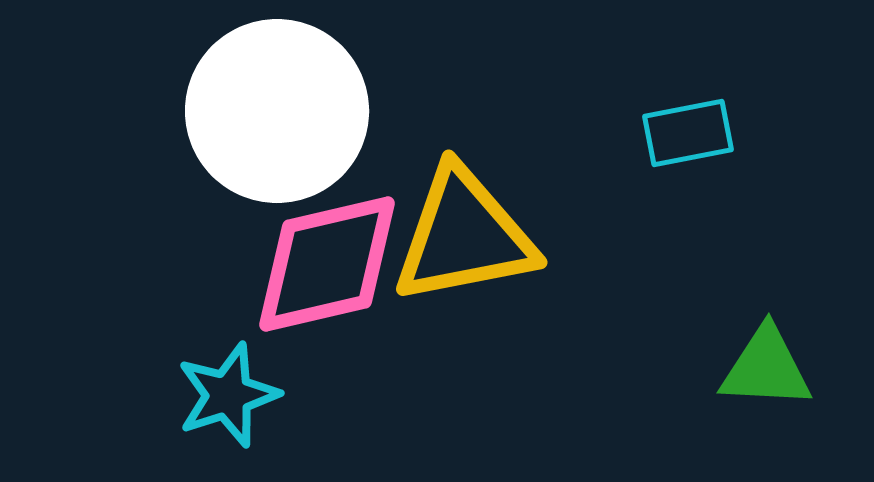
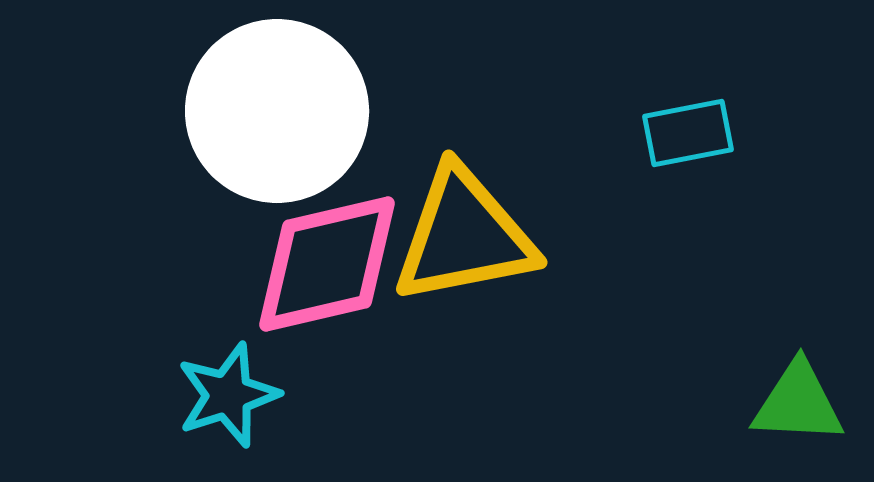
green triangle: moved 32 px right, 35 px down
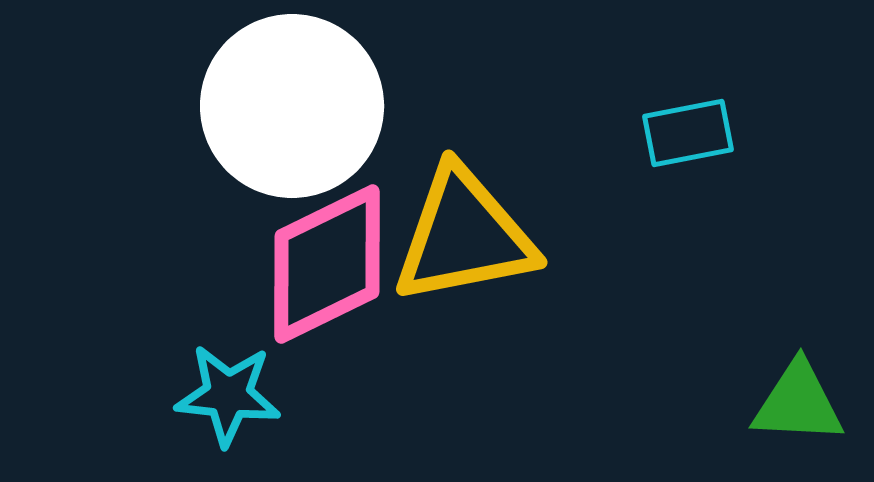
white circle: moved 15 px right, 5 px up
pink diamond: rotated 13 degrees counterclockwise
cyan star: rotated 24 degrees clockwise
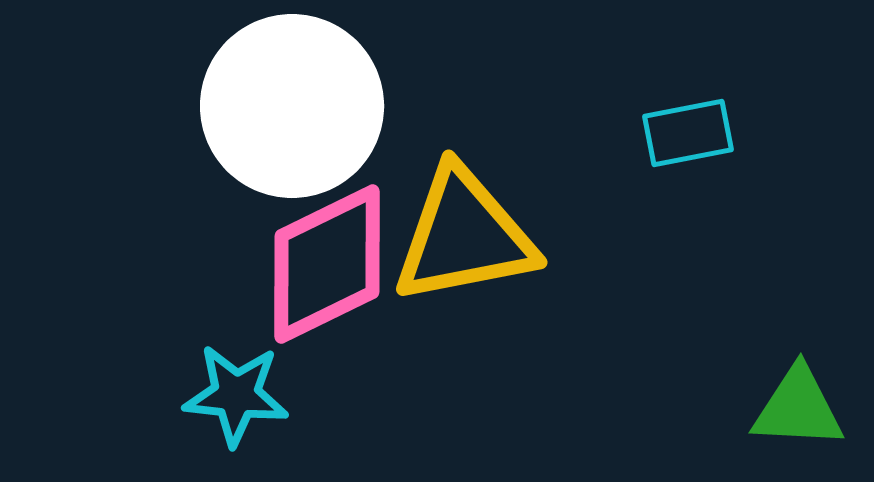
cyan star: moved 8 px right
green triangle: moved 5 px down
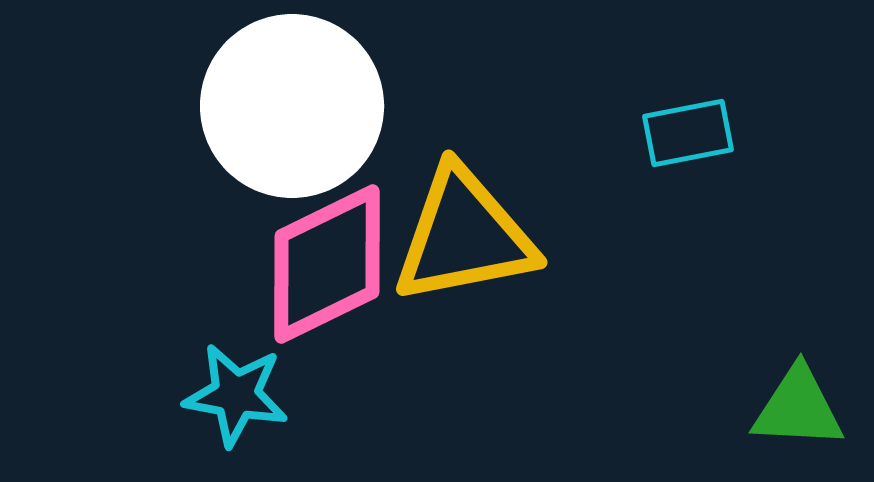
cyan star: rotated 4 degrees clockwise
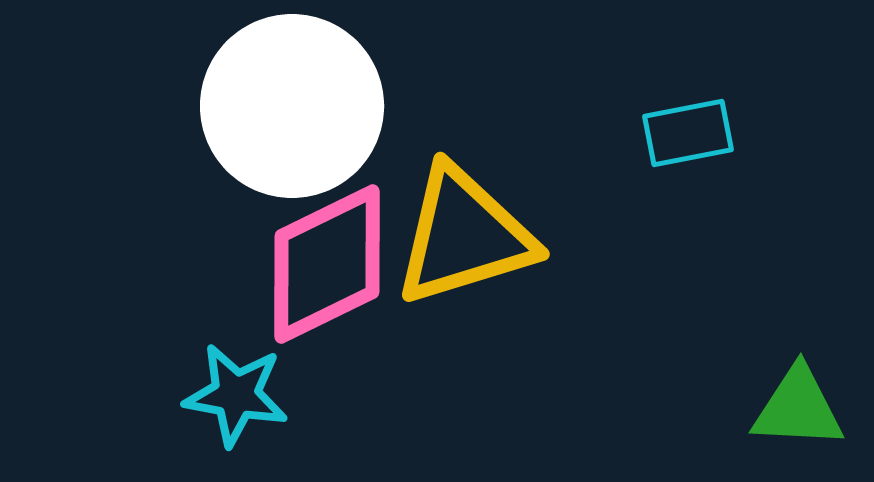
yellow triangle: rotated 6 degrees counterclockwise
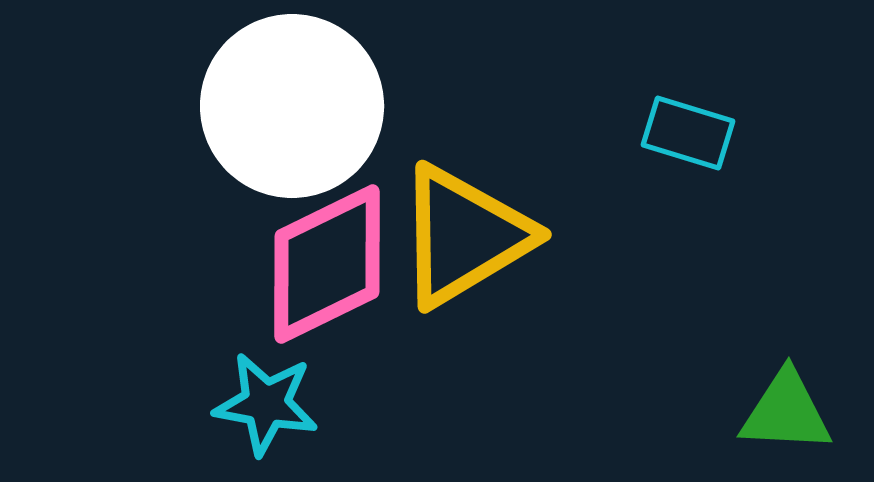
cyan rectangle: rotated 28 degrees clockwise
yellow triangle: rotated 14 degrees counterclockwise
cyan star: moved 30 px right, 9 px down
green triangle: moved 12 px left, 4 px down
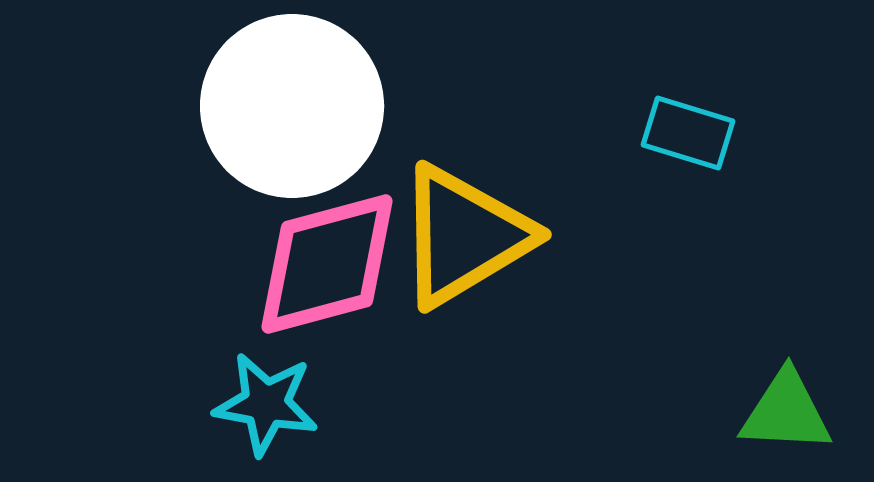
pink diamond: rotated 11 degrees clockwise
